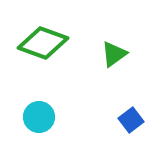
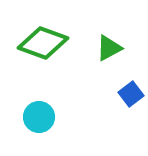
green triangle: moved 5 px left, 6 px up; rotated 8 degrees clockwise
blue square: moved 26 px up
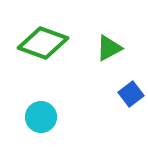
cyan circle: moved 2 px right
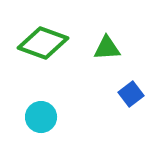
green triangle: moved 2 px left; rotated 24 degrees clockwise
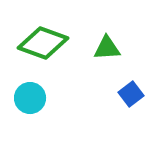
cyan circle: moved 11 px left, 19 px up
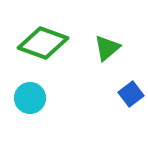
green triangle: rotated 36 degrees counterclockwise
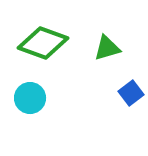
green triangle: rotated 24 degrees clockwise
blue square: moved 1 px up
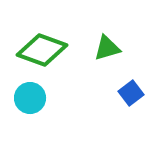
green diamond: moved 1 px left, 7 px down
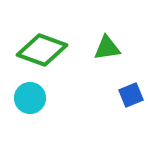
green triangle: rotated 8 degrees clockwise
blue square: moved 2 px down; rotated 15 degrees clockwise
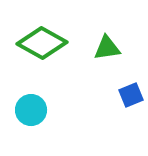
green diamond: moved 7 px up; rotated 9 degrees clockwise
cyan circle: moved 1 px right, 12 px down
